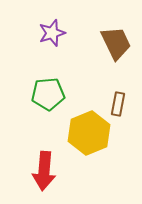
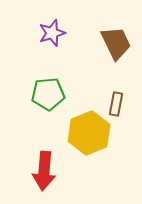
brown rectangle: moved 2 px left
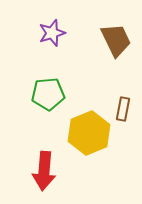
brown trapezoid: moved 3 px up
brown rectangle: moved 7 px right, 5 px down
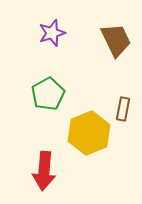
green pentagon: rotated 24 degrees counterclockwise
